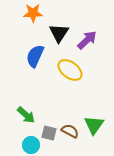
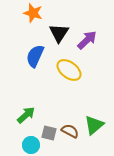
orange star: rotated 18 degrees clockwise
yellow ellipse: moved 1 px left
green arrow: rotated 84 degrees counterclockwise
green triangle: rotated 15 degrees clockwise
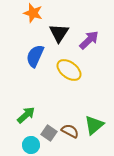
purple arrow: moved 2 px right
gray square: rotated 21 degrees clockwise
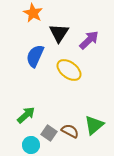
orange star: rotated 12 degrees clockwise
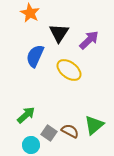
orange star: moved 3 px left
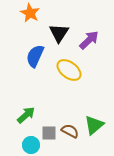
gray square: rotated 35 degrees counterclockwise
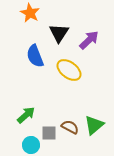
blue semicircle: rotated 45 degrees counterclockwise
brown semicircle: moved 4 px up
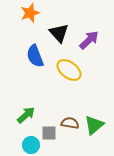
orange star: rotated 24 degrees clockwise
black triangle: rotated 15 degrees counterclockwise
brown semicircle: moved 4 px up; rotated 18 degrees counterclockwise
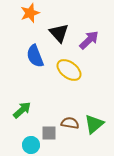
green arrow: moved 4 px left, 5 px up
green triangle: moved 1 px up
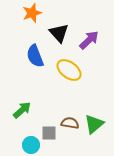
orange star: moved 2 px right
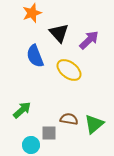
brown semicircle: moved 1 px left, 4 px up
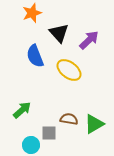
green triangle: rotated 10 degrees clockwise
